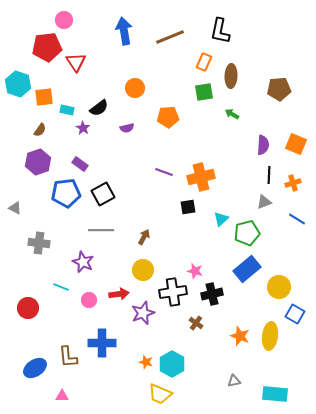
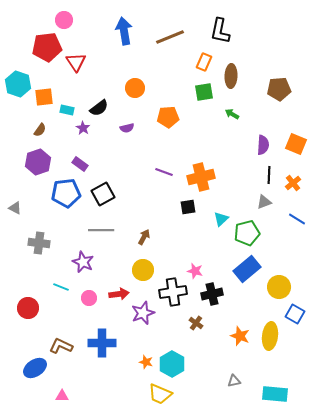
orange cross at (293, 183): rotated 21 degrees counterclockwise
pink circle at (89, 300): moved 2 px up
brown L-shape at (68, 357): moved 7 px left, 11 px up; rotated 120 degrees clockwise
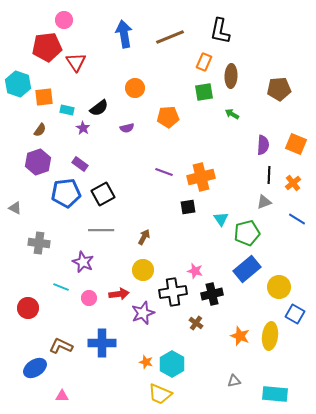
blue arrow at (124, 31): moved 3 px down
cyan triangle at (221, 219): rotated 21 degrees counterclockwise
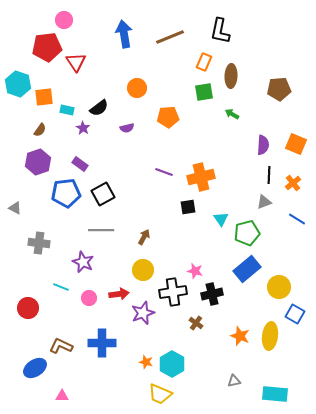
orange circle at (135, 88): moved 2 px right
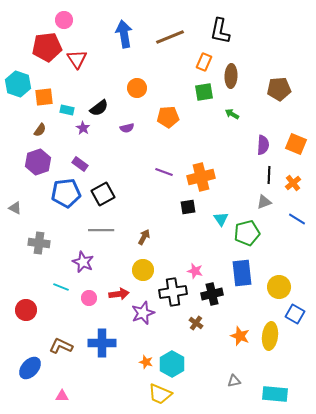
red triangle at (76, 62): moved 1 px right, 3 px up
blue rectangle at (247, 269): moved 5 px left, 4 px down; rotated 56 degrees counterclockwise
red circle at (28, 308): moved 2 px left, 2 px down
blue ellipse at (35, 368): moved 5 px left; rotated 15 degrees counterclockwise
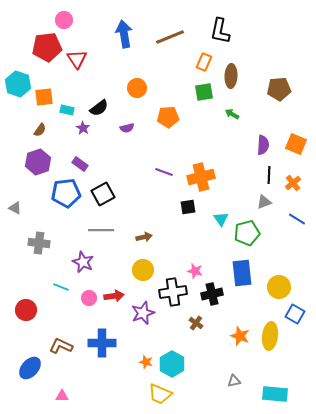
brown arrow at (144, 237): rotated 49 degrees clockwise
red arrow at (119, 294): moved 5 px left, 2 px down
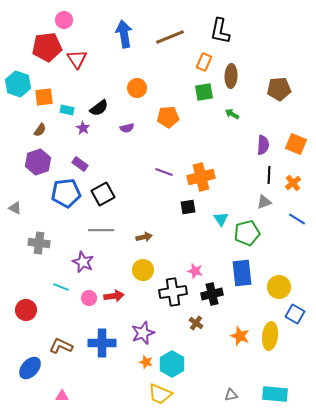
purple star at (143, 313): moved 20 px down
gray triangle at (234, 381): moved 3 px left, 14 px down
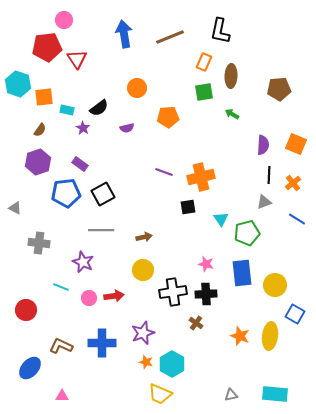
pink star at (195, 271): moved 11 px right, 7 px up
yellow circle at (279, 287): moved 4 px left, 2 px up
black cross at (212, 294): moved 6 px left; rotated 10 degrees clockwise
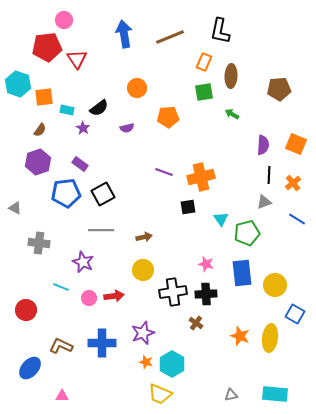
yellow ellipse at (270, 336): moved 2 px down
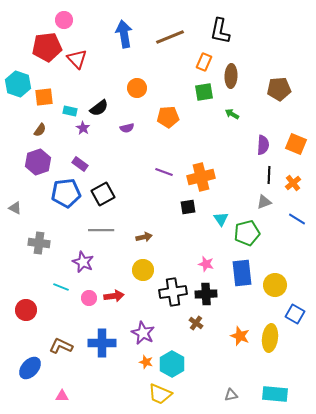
red triangle at (77, 59): rotated 10 degrees counterclockwise
cyan rectangle at (67, 110): moved 3 px right, 1 px down
purple star at (143, 333): rotated 25 degrees counterclockwise
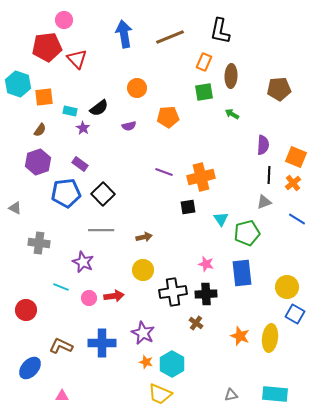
purple semicircle at (127, 128): moved 2 px right, 2 px up
orange square at (296, 144): moved 13 px down
black square at (103, 194): rotated 15 degrees counterclockwise
yellow circle at (275, 285): moved 12 px right, 2 px down
